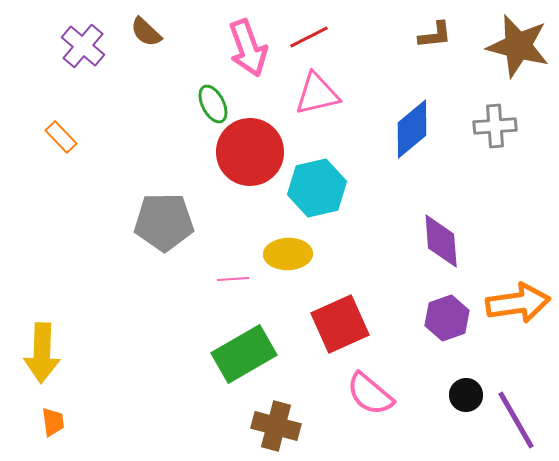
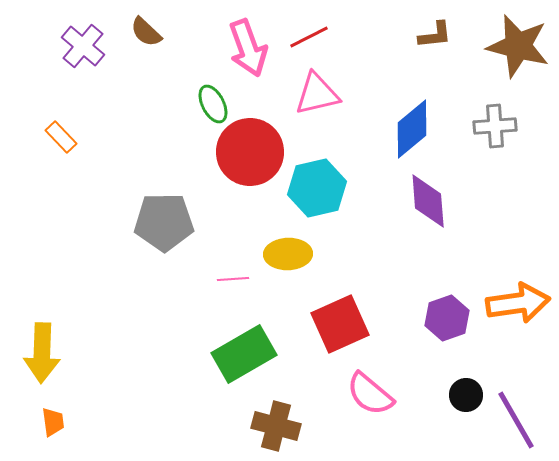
purple diamond: moved 13 px left, 40 px up
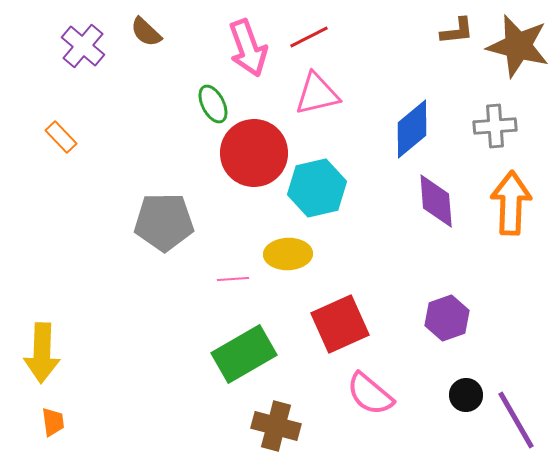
brown L-shape: moved 22 px right, 4 px up
red circle: moved 4 px right, 1 px down
purple diamond: moved 8 px right
orange arrow: moved 7 px left, 100 px up; rotated 80 degrees counterclockwise
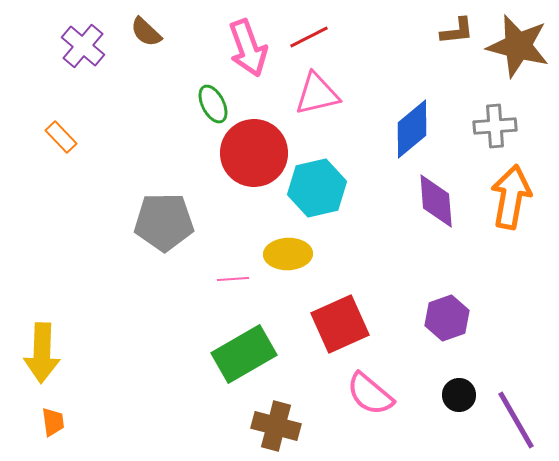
orange arrow: moved 6 px up; rotated 8 degrees clockwise
black circle: moved 7 px left
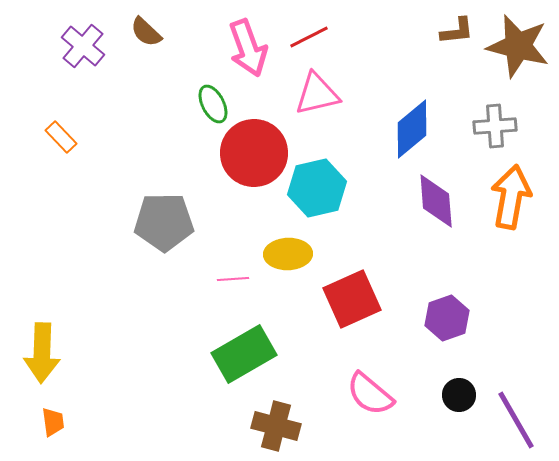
red square: moved 12 px right, 25 px up
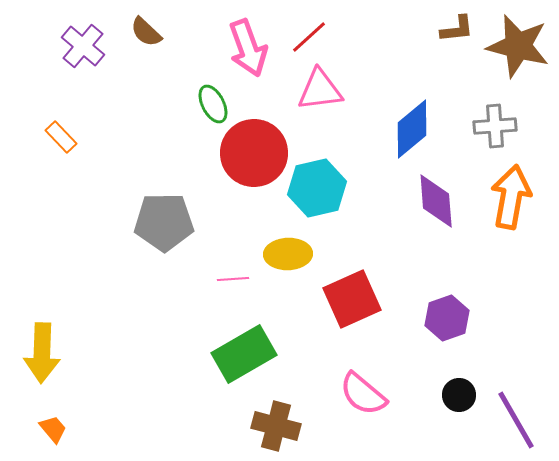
brown L-shape: moved 2 px up
red line: rotated 15 degrees counterclockwise
pink triangle: moved 3 px right, 4 px up; rotated 6 degrees clockwise
pink semicircle: moved 7 px left
orange trapezoid: moved 7 px down; rotated 32 degrees counterclockwise
